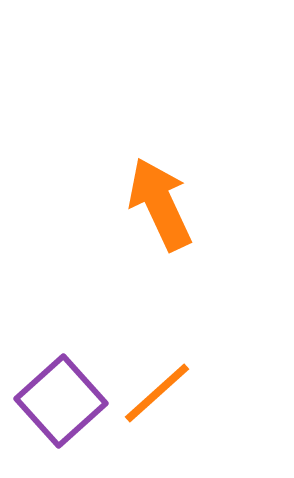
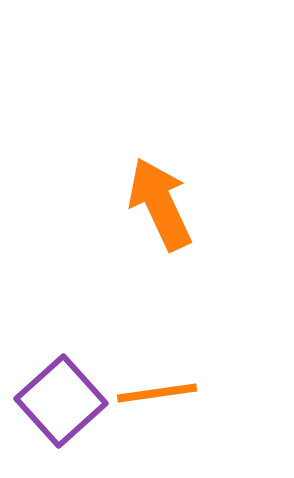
orange line: rotated 34 degrees clockwise
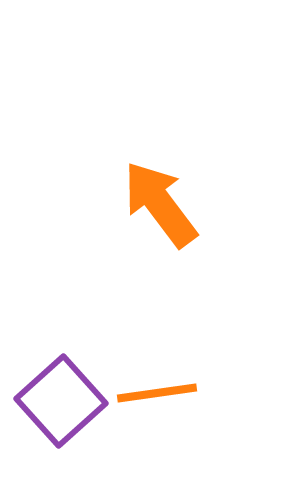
orange arrow: rotated 12 degrees counterclockwise
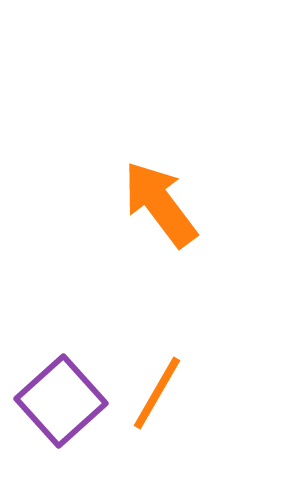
orange line: rotated 52 degrees counterclockwise
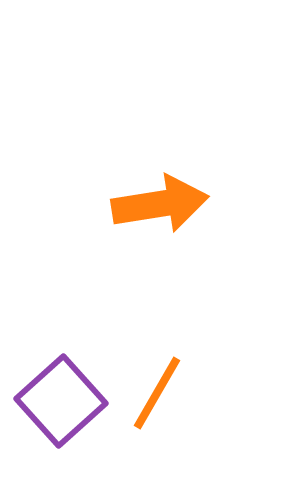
orange arrow: rotated 118 degrees clockwise
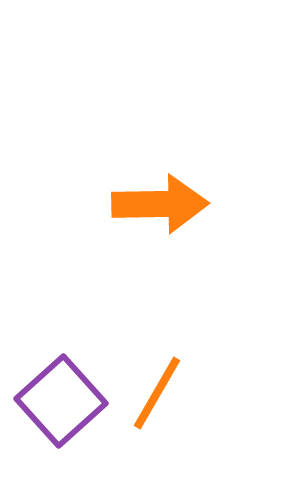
orange arrow: rotated 8 degrees clockwise
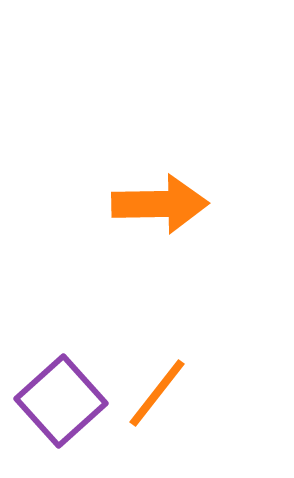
orange line: rotated 8 degrees clockwise
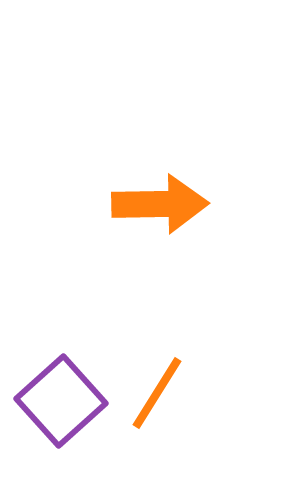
orange line: rotated 6 degrees counterclockwise
